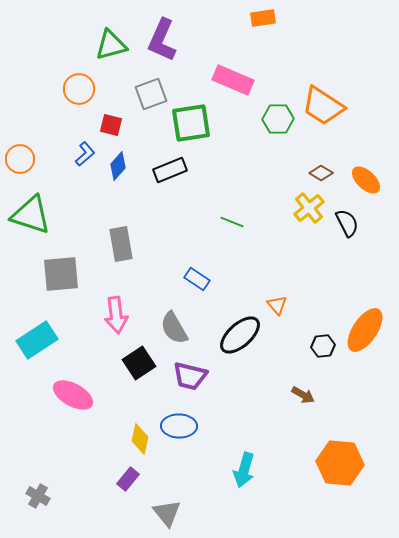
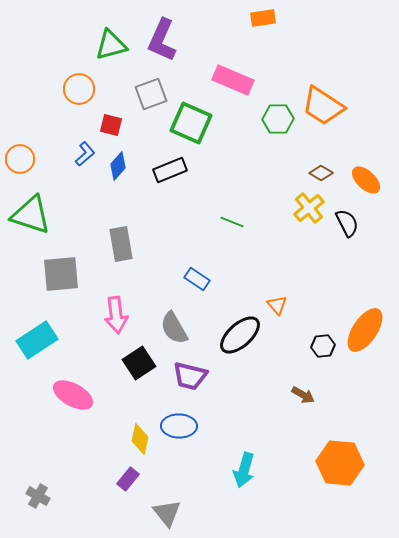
green square at (191, 123): rotated 33 degrees clockwise
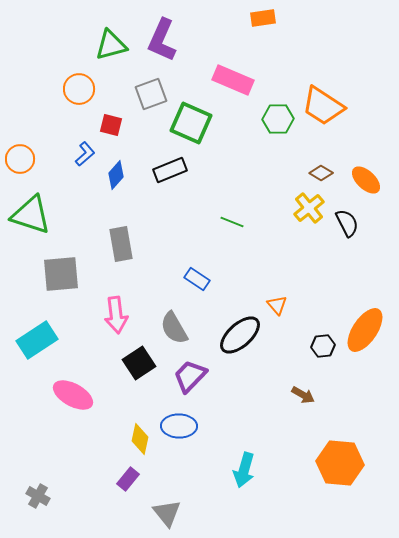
blue diamond at (118, 166): moved 2 px left, 9 px down
purple trapezoid at (190, 376): rotated 120 degrees clockwise
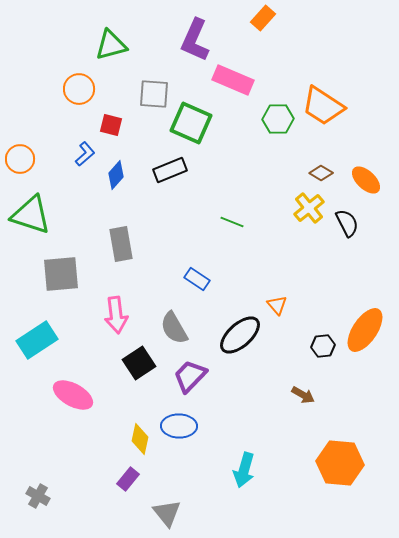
orange rectangle at (263, 18): rotated 40 degrees counterclockwise
purple L-shape at (162, 40): moved 33 px right
gray square at (151, 94): moved 3 px right; rotated 24 degrees clockwise
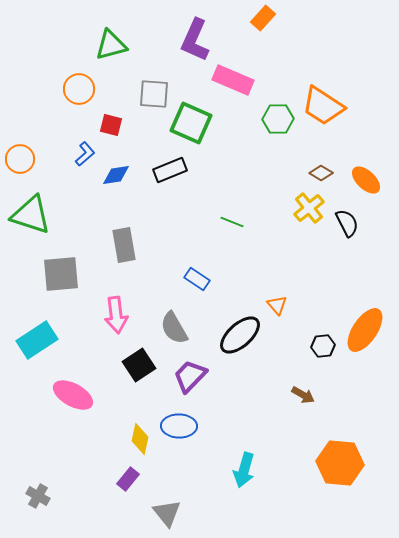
blue diamond at (116, 175): rotated 40 degrees clockwise
gray rectangle at (121, 244): moved 3 px right, 1 px down
black square at (139, 363): moved 2 px down
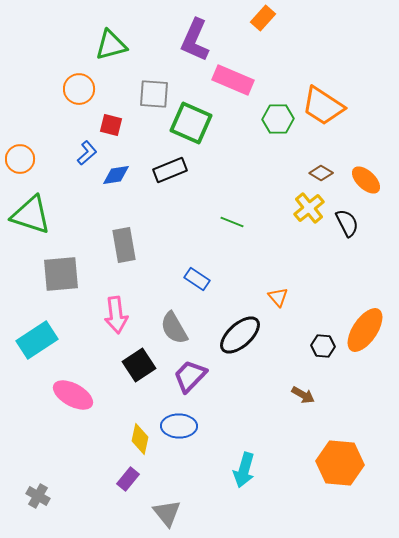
blue L-shape at (85, 154): moved 2 px right, 1 px up
orange triangle at (277, 305): moved 1 px right, 8 px up
black hexagon at (323, 346): rotated 10 degrees clockwise
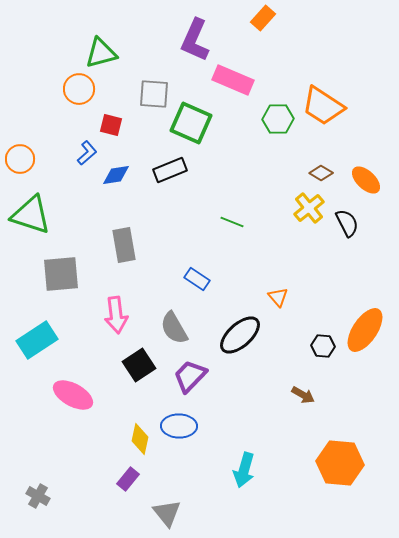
green triangle at (111, 45): moved 10 px left, 8 px down
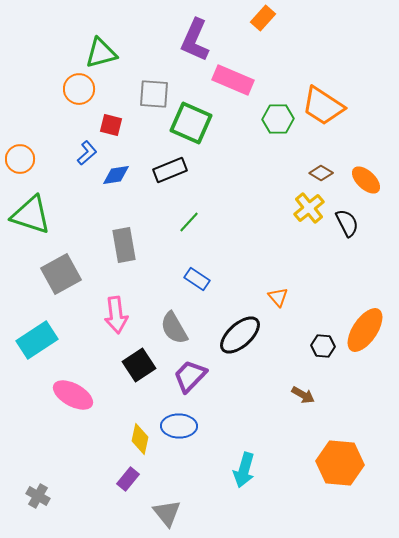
green line at (232, 222): moved 43 px left; rotated 70 degrees counterclockwise
gray square at (61, 274): rotated 24 degrees counterclockwise
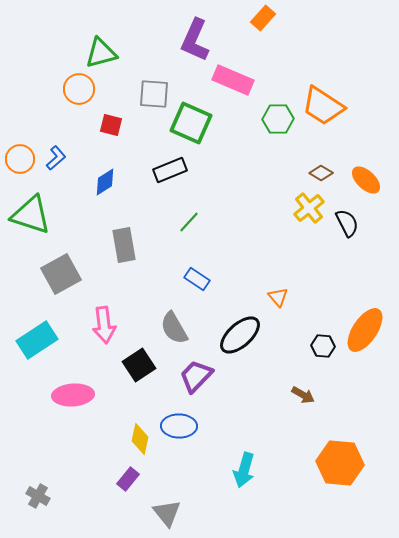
blue L-shape at (87, 153): moved 31 px left, 5 px down
blue diamond at (116, 175): moved 11 px left, 7 px down; rotated 24 degrees counterclockwise
pink arrow at (116, 315): moved 12 px left, 10 px down
purple trapezoid at (190, 376): moved 6 px right
pink ellipse at (73, 395): rotated 33 degrees counterclockwise
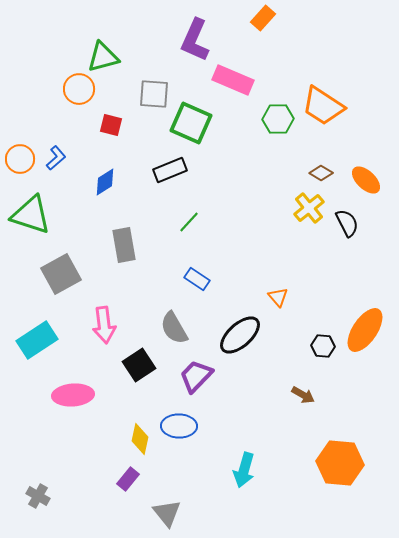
green triangle at (101, 53): moved 2 px right, 4 px down
